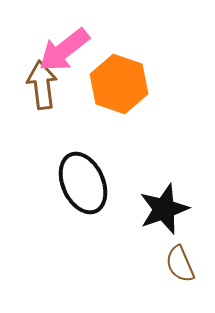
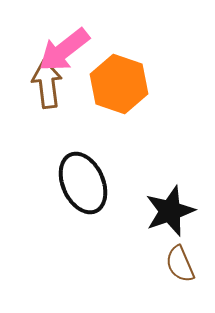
brown arrow: moved 5 px right, 1 px up
black star: moved 6 px right, 2 px down
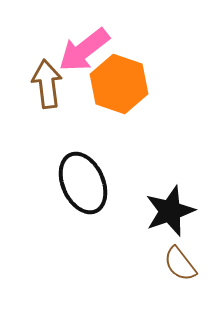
pink arrow: moved 20 px right
brown semicircle: rotated 15 degrees counterclockwise
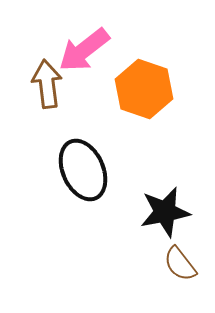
orange hexagon: moved 25 px right, 5 px down
black ellipse: moved 13 px up
black star: moved 5 px left, 1 px down; rotated 9 degrees clockwise
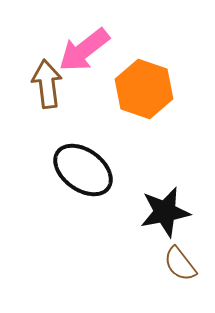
black ellipse: rotated 30 degrees counterclockwise
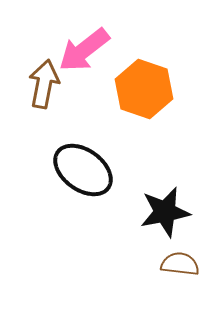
brown arrow: moved 3 px left; rotated 18 degrees clockwise
brown semicircle: rotated 135 degrees clockwise
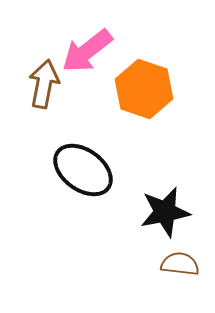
pink arrow: moved 3 px right, 1 px down
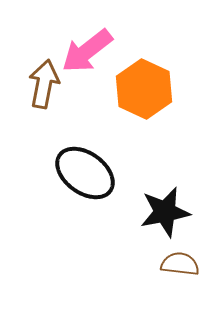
orange hexagon: rotated 6 degrees clockwise
black ellipse: moved 2 px right, 3 px down
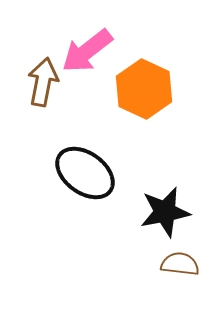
brown arrow: moved 1 px left, 2 px up
